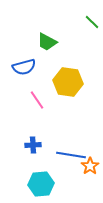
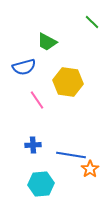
orange star: moved 3 px down
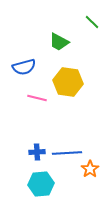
green trapezoid: moved 12 px right
pink line: moved 2 px up; rotated 42 degrees counterclockwise
blue cross: moved 4 px right, 7 px down
blue line: moved 4 px left, 2 px up; rotated 12 degrees counterclockwise
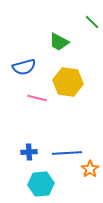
blue cross: moved 8 px left
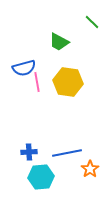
blue semicircle: moved 1 px down
pink line: moved 16 px up; rotated 66 degrees clockwise
blue line: rotated 8 degrees counterclockwise
cyan hexagon: moved 7 px up
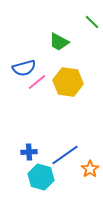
pink line: rotated 60 degrees clockwise
blue line: moved 2 px left, 2 px down; rotated 24 degrees counterclockwise
cyan hexagon: rotated 20 degrees clockwise
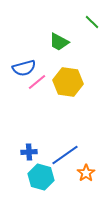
orange star: moved 4 px left, 4 px down
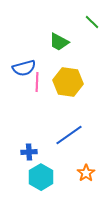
pink line: rotated 48 degrees counterclockwise
blue line: moved 4 px right, 20 px up
cyan hexagon: rotated 15 degrees clockwise
